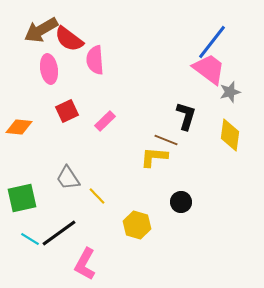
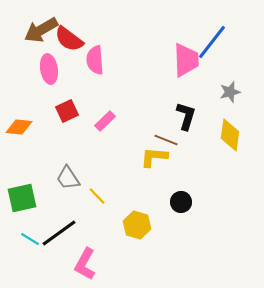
pink trapezoid: moved 23 px left, 9 px up; rotated 51 degrees clockwise
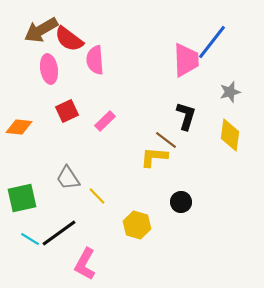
brown line: rotated 15 degrees clockwise
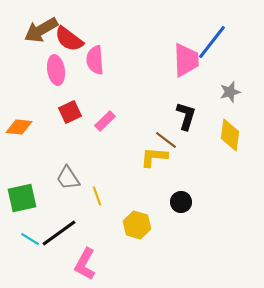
pink ellipse: moved 7 px right, 1 px down
red square: moved 3 px right, 1 px down
yellow line: rotated 24 degrees clockwise
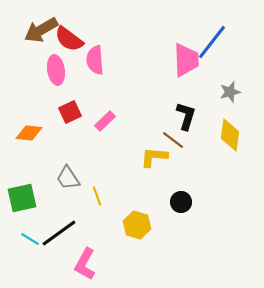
orange diamond: moved 10 px right, 6 px down
brown line: moved 7 px right
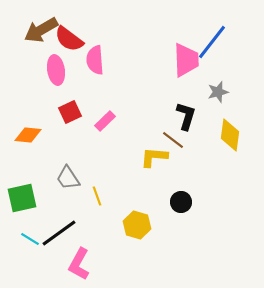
gray star: moved 12 px left
orange diamond: moved 1 px left, 2 px down
pink L-shape: moved 6 px left
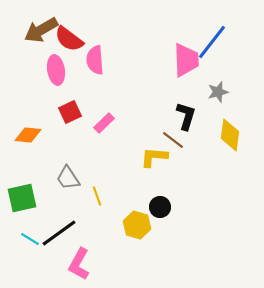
pink rectangle: moved 1 px left, 2 px down
black circle: moved 21 px left, 5 px down
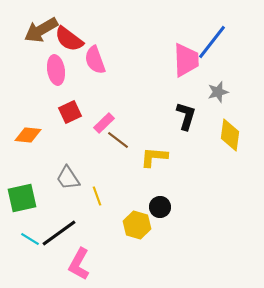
pink semicircle: rotated 16 degrees counterclockwise
brown line: moved 55 px left
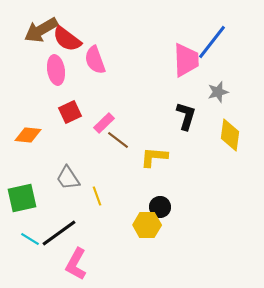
red semicircle: moved 2 px left
yellow hexagon: moved 10 px right; rotated 16 degrees counterclockwise
pink L-shape: moved 3 px left
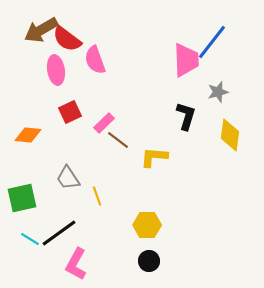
black circle: moved 11 px left, 54 px down
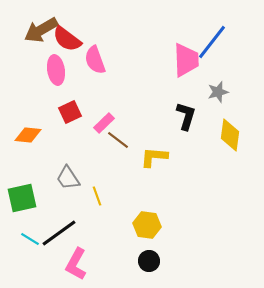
yellow hexagon: rotated 8 degrees clockwise
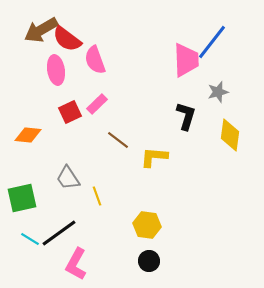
pink rectangle: moved 7 px left, 19 px up
